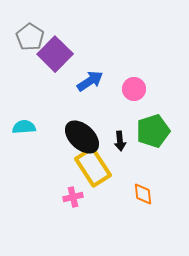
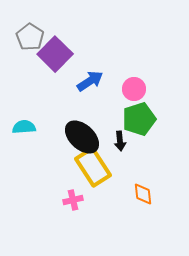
green pentagon: moved 14 px left, 12 px up
pink cross: moved 3 px down
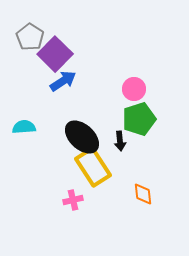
blue arrow: moved 27 px left
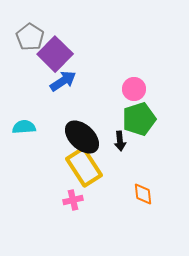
yellow rectangle: moved 9 px left
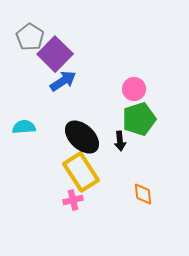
yellow rectangle: moved 3 px left, 5 px down
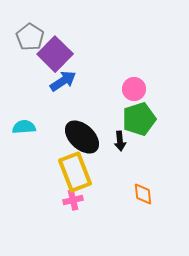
yellow rectangle: moved 6 px left; rotated 12 degrees clockwise
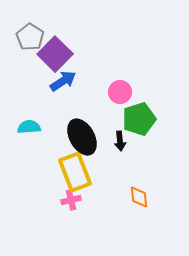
pink circle: moved 14 px left, 3 px down
cyan semicircle: moved 5 px right
black ellipse: rotated 18 degrees clockwise
orange diamond: moved 4 px left, 3 px down
pink cross: moved 2 px left
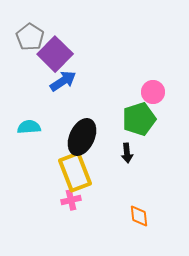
pink circle: moved 33 px right
black ellipse: rotated 54 degrees clockwise
black arrow: moved 7 px right, 12 px down
orange diamond: moved 19 px down
